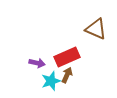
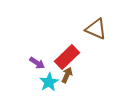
red rectangle: rotated 20 degrees counterclockwise
purple arrow: rotated 21 degrees clockwise
cyan star: moved 2 px left, 1 px down; rotated 12 degrees counterclockwise
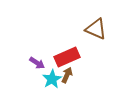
red rectangle: rotated 20 degrees clockwise
cyan star: moved 3 px right, 3 px up
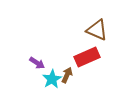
brown triangle: moved 1 px right, 1 px down
red rectangle: moved 20 px right
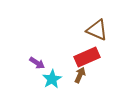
brown arrow: moved 13 px right
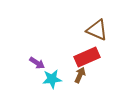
cyan star: rotated 24 degrees clockwise
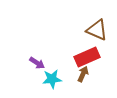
brown arrow: moved 3 px right, 1 px up
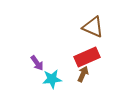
brown triangle: moved 4 px left, 3 px up
purple arrow: rotated 21 degrees clockwise
